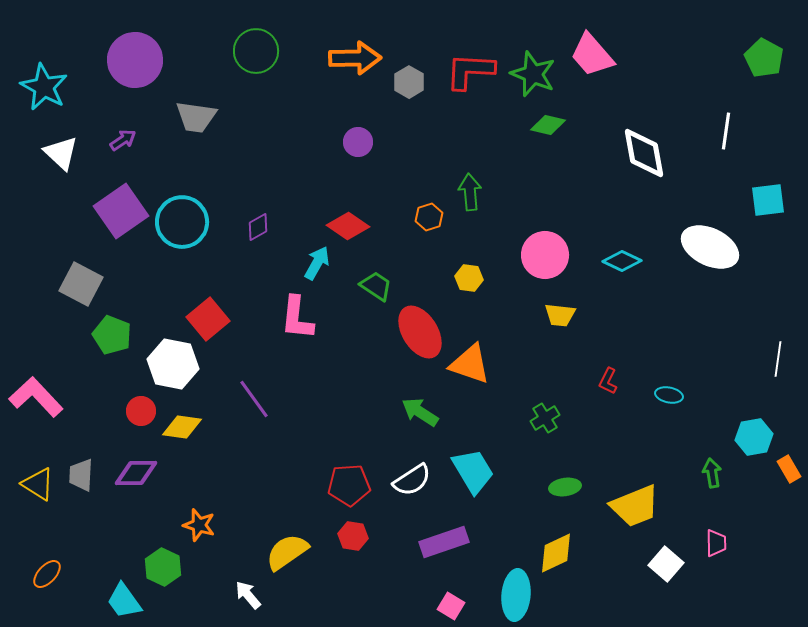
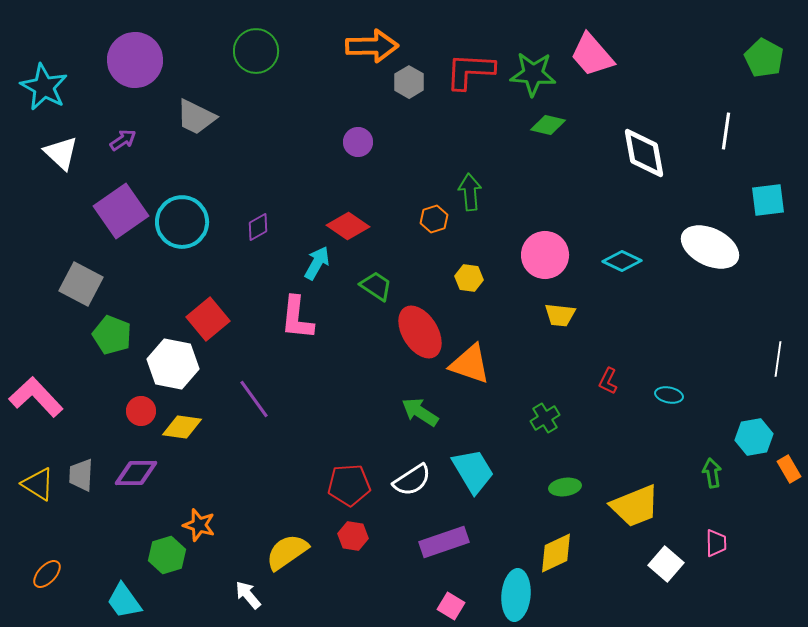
orange arrow at (355, 58): moved 17 px right, 12 px up
green star at (533, 74): rotated 18 degrees counterclockwise
gray trapezoid at (196, 117): rotated 18 degrees clockwise
orange hexagon at (429, 217): moved 5 px right, 2 px down
green hexagon at (163, 567): moved 4 px right, 12 px up; rotated 18 degrees clockwise
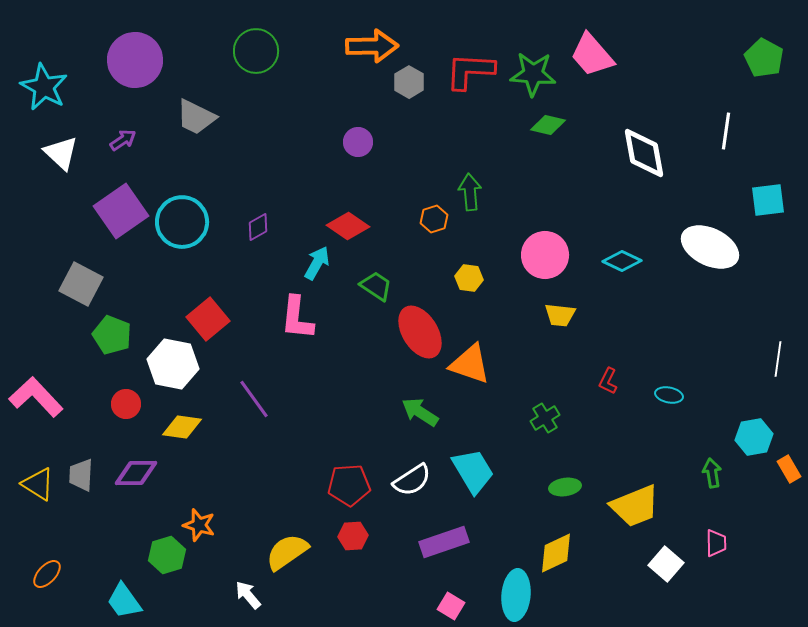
red circle at (141, 411): moved 15 px left, 7 px up
red hexagon at (353, 536): rotated 12 degrees counterclockwise
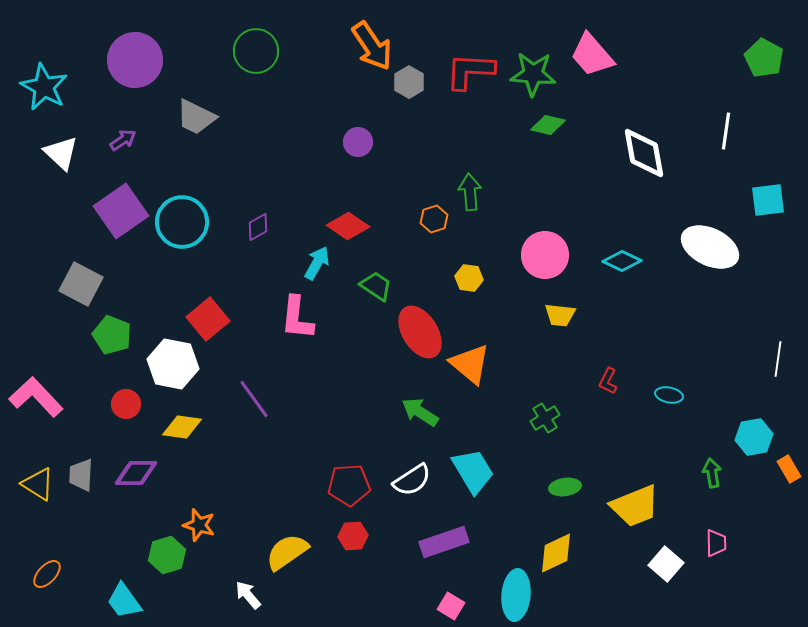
orange arrow at (372, 46): rotated 57 degrees clockwise
orange triangle at (470, 364): rotated 21 degrees clockwise
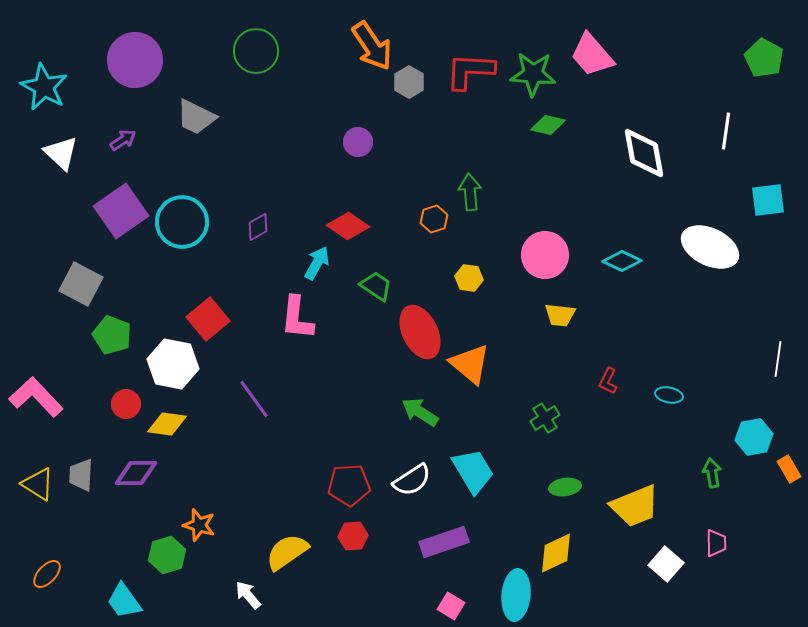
red ellipse at (420, 332): rotated 6 degrees clockwise
yellow diamond at (182, 427): moved 15 px left, 3 px up
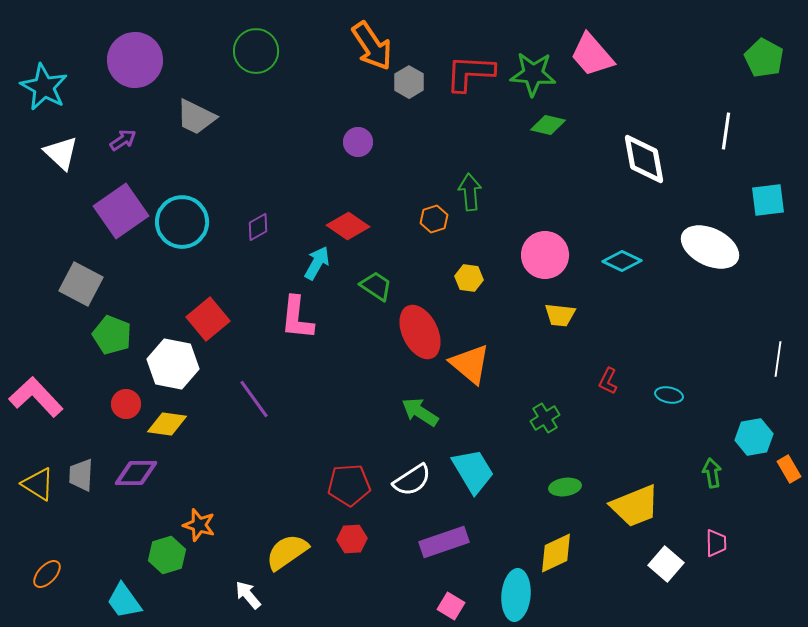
red L-shape at (470, 71): moved 2 px down
white diamond at (644, 153): moved 6 px down
red hexagon at (353, 536): moved 1 px left, 3 px down
